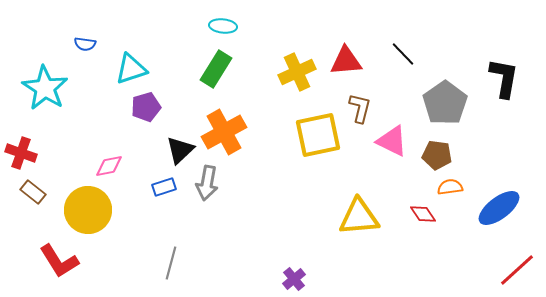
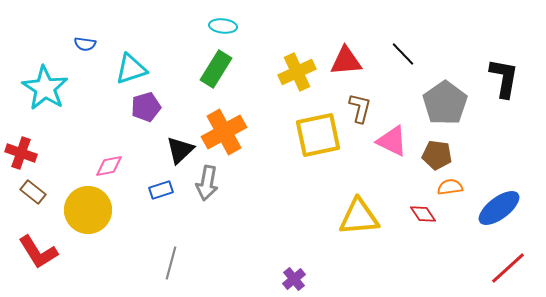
blue rectangle: moved 3 px left, 3 px down
red L-shape: moved 21 px left, 9 px up
red line: moved 9 px left, 2 px up
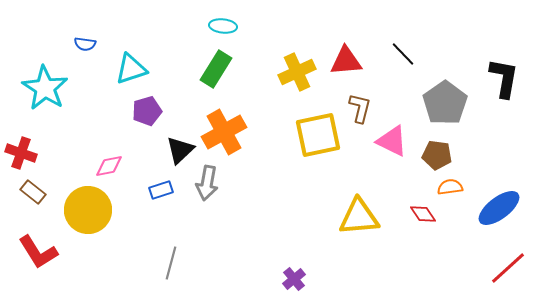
purple pentagon: moved 1 px right, 4 px down
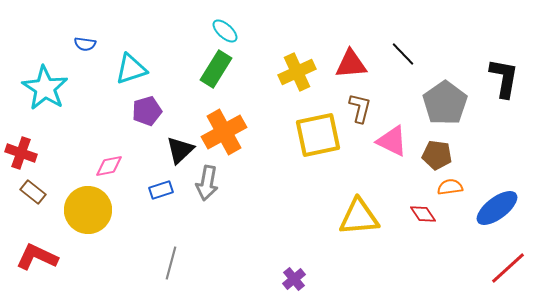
cyan ellipse: moved 2 px right, 5 px down; rotated 36 degrees clockwise
red triangle: moved 5 px right, 3 px down
blue ellipse: moved 2 px left
red L-shape: moved 1 px left, 5 px down; rotated 147 degrees clockwise
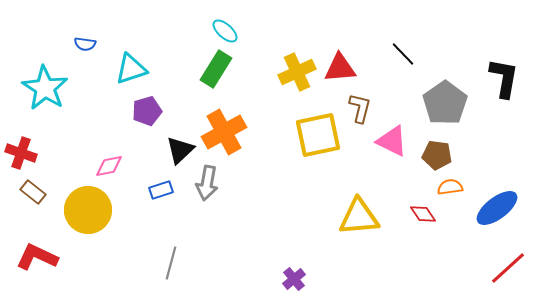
red triangle: moved 11 px left, 4 px down
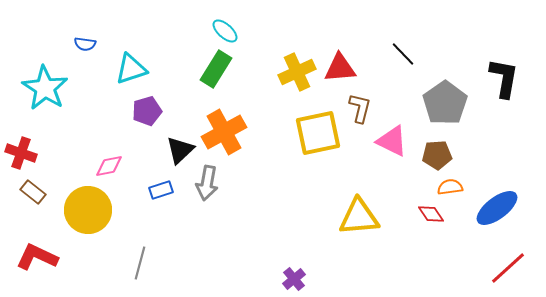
yellow square: moved 2 px up
brown pentagon: rotated 12 degrees counterclockwise
red diamond: moved 8 px right
gray line: moved 31 px left
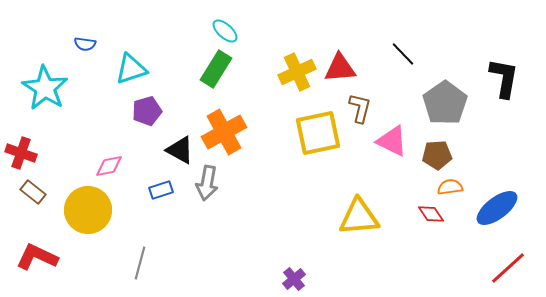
black triangle: rotated 48 degrees counterclockwise
